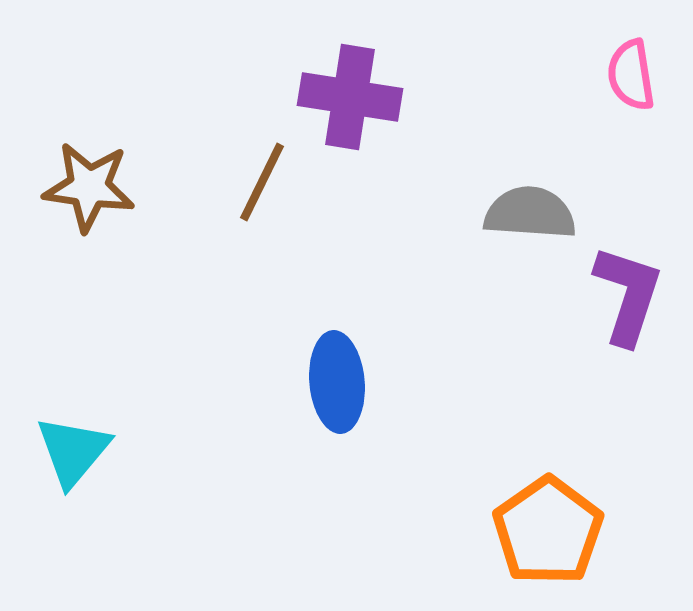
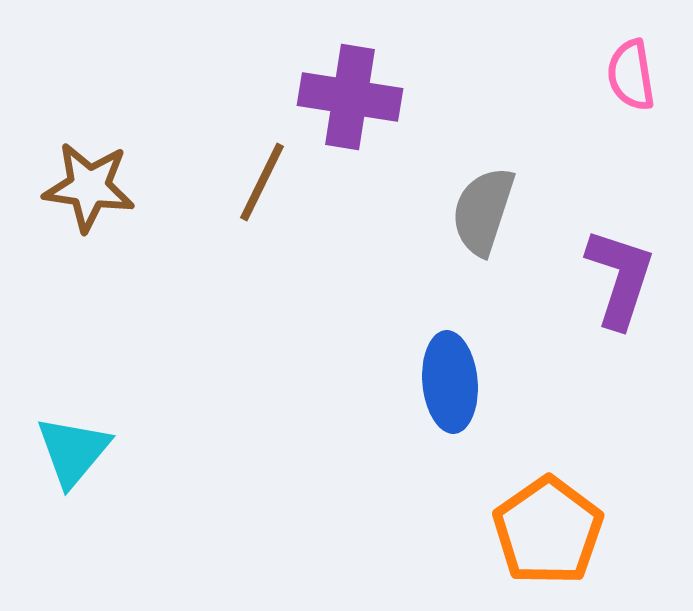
gray semicircle: moved 47 px left, 2 px up; rotated 76 degrees counterclockwise
purple L-shape: moved 8 px left, 17 px up
blue ellipse: moved 113 px right
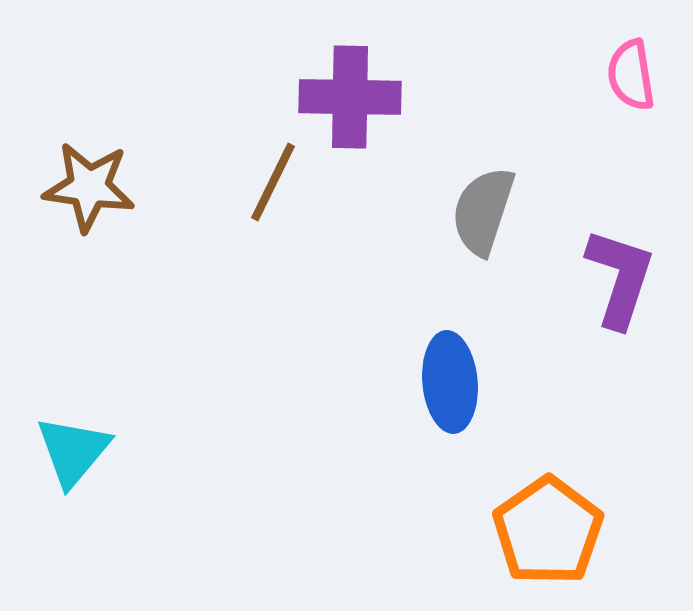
purple cross: rotated 8 degrees counterclockwise
brown line: moved 11 px right
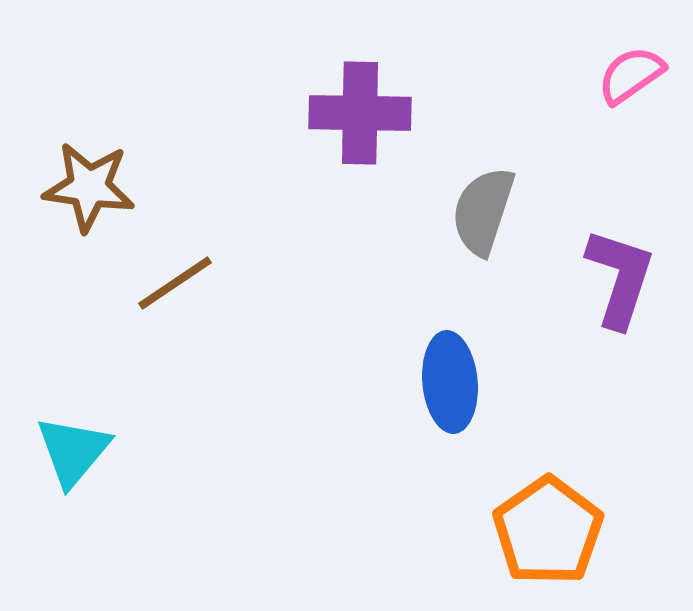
pink semicircle: rotated 64 degrees clockwise
purple cross: moved 10 px right, 16 px down
brown line: moved 98 px left, 101 px down; rotated 30 degrees clockwise
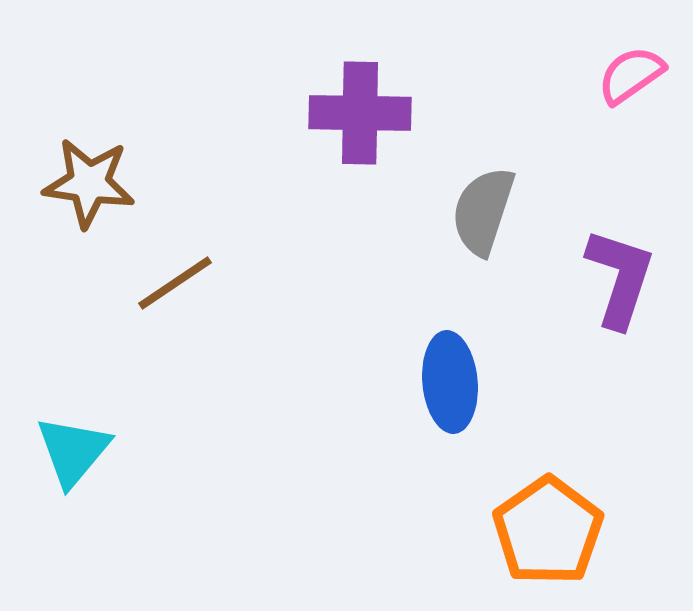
brown star: moved 4 px up
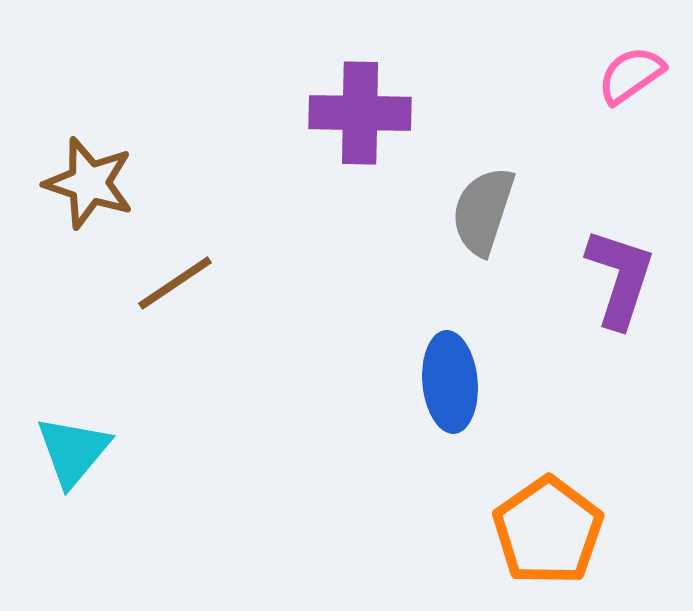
brown star: rotated 10 degrees clockwise
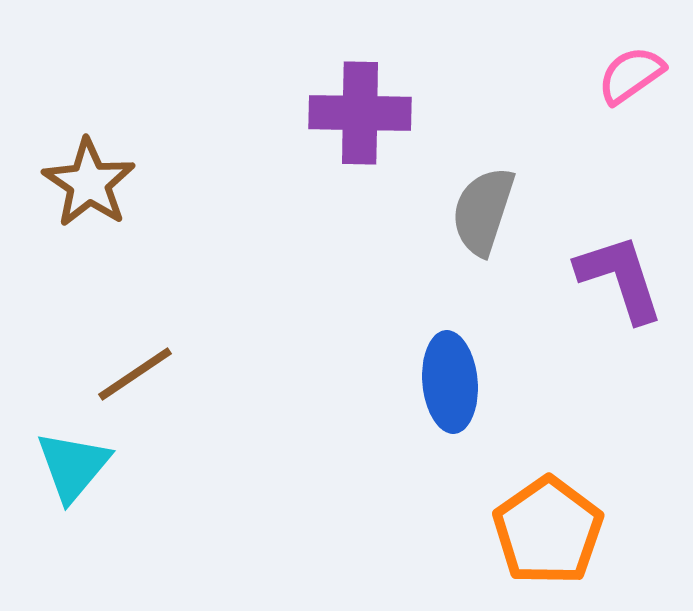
brown star: rotated 16 degrees clockwise
purple L-shape: rotated 36 degrees counterclockwise
brown line: moved 40 px left, 91 px down
cyan triangle: moved 15 px down
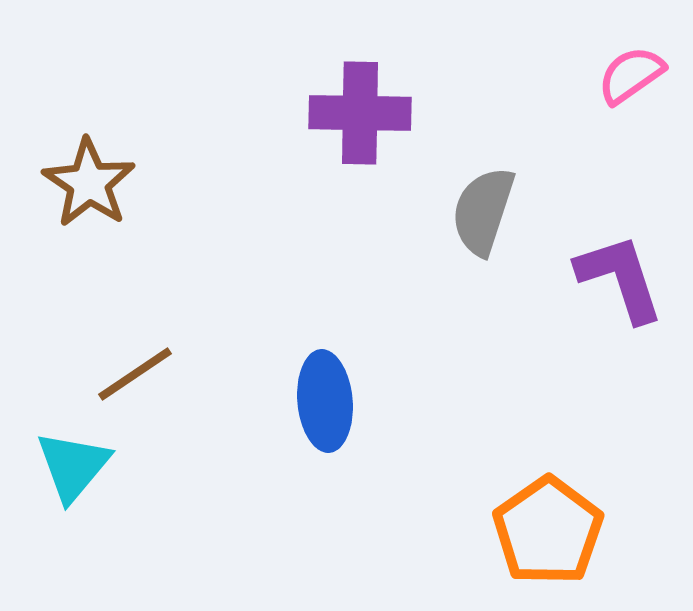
blue ellipse: moved 125 px left, 19 px down
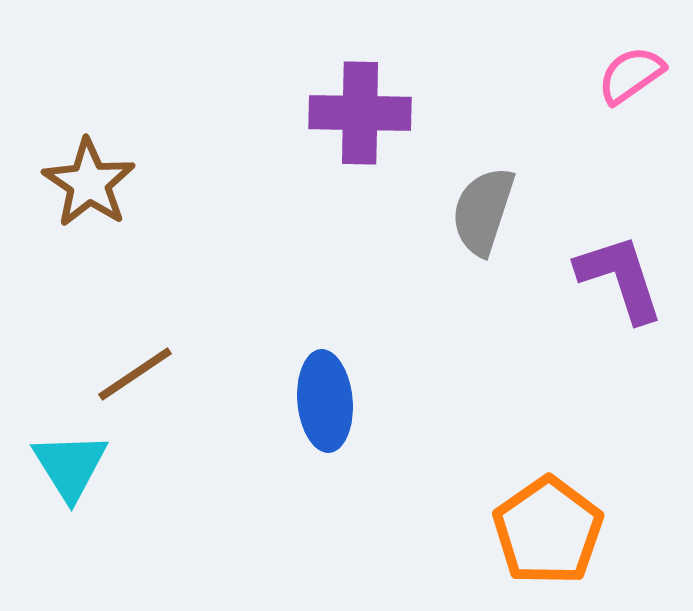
cyan triangle: moved 3 px left; rotated 12 degrees counterclockwise
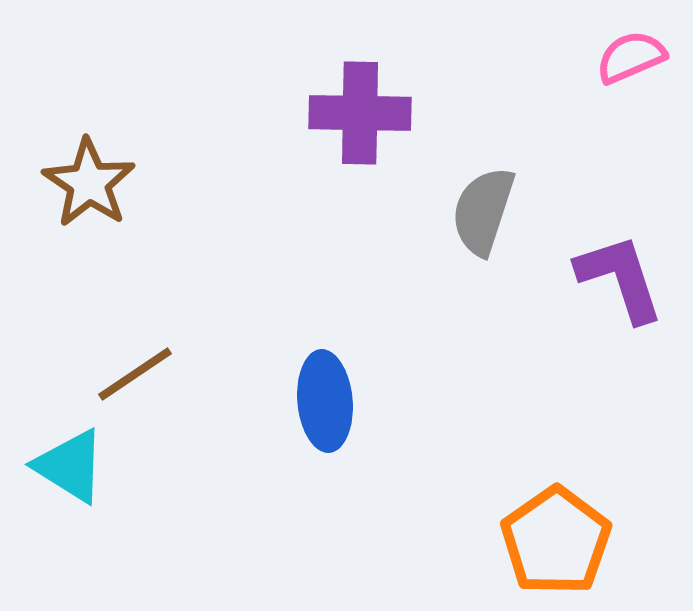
pink semicircle: moved 18 px up; rotated 12 degrees clockwise
cyan triangle: rotated 26 degrees counterclockwise
orange pentagon: moved 8 px right, 10 px down
